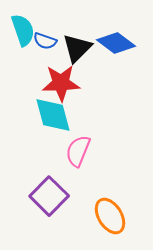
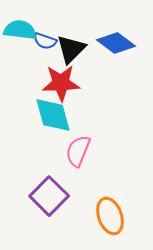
cyan semicircle: moved 3 px left; rotated 64 degrees counterclockwise
black triangle: moved 6 px left, 1 px down
orange ellipse: rotated 12 degrees clockwise
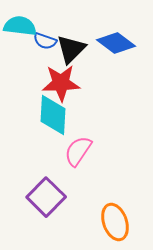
cyan semicircle: moved 4 px up
cyan diamond: rotated 18 degrees clockwise
pink semicircle: rotated 12 degrees clockwise
purple square: moved 3 px left, 1 px down
orange ellipse: moved 5 px right, 6 px down
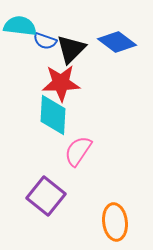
blue diamond: moved 1 px right, 1 px up
purple square: moved 1 px up; rotated 6 degrees counterclockwise
orange ellipse: rotated 12 degrees clockwise
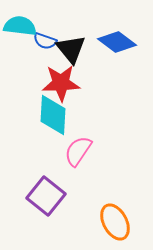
black triangle: rotated 24 degrees counterclockwise
orange ellipse: rotated 21 degrees counterclockwise
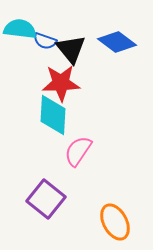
cyan semicircle: moved 3 px down
purple square: moved 3 px down
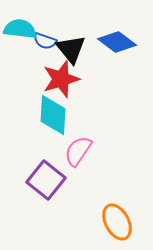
red star: moved 4 px up; rotated 15 degrees counterclockwise
purple square: moved 19 px up
orange ellipse: moved 2 px right
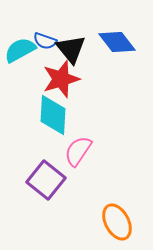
cyan semicircle: moved 21 px down; rotated 36 degrees counterclockwise
blue diamond: rotated 15 degrees clockwise
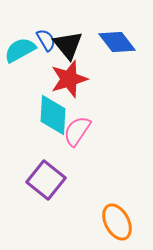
blue semicircle: moved 1 px right, 1 px up; rotated 140 degrees counterclockwise
black triangle: moved 3 px left, 4 px up
red star: moved 8 px right
pink semicircle: moved 1 px left, 20 px up
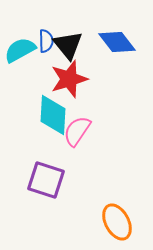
blue semicircle: moved 1 px down; rotated 30 degrees clockwise
purple square: rotated 21 degrees counterclockwise
